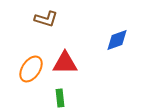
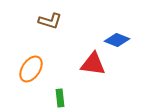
brown L-shape: moved 4 px right, 2 px down
blue diamond: rotated 40 degrees clockwise
red triangle: moved 28 px right, 1 px down; rotated 8 degrees clockwise
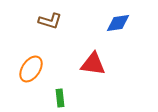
blue diamond: moved 1 px right, 17 px up; rotated 30 degrees counterclockwise
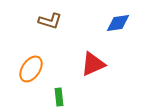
red triangle: rotated 32 degrees counterclockwise
green rectangle: moved 1 px left, 1 px up
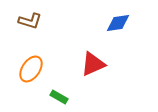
brown L-shape: moved 20 px left
green rectangle: rotated 54 degrees counterclockwise
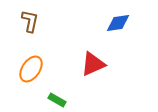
brown L-shape: rotated 95 degrees counterclockwise
green rectangle: moved 2 px left, 3 px down
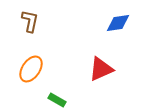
red triangle: moved 8 px right, 5 px down
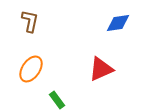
green rectangle: rotated 24 degrees clockwise
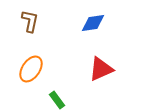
blue diamond: moved 25 px left
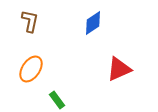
blue diamond: rotated 25 degrees counterclockwise
red triangle: moved 18 px right
